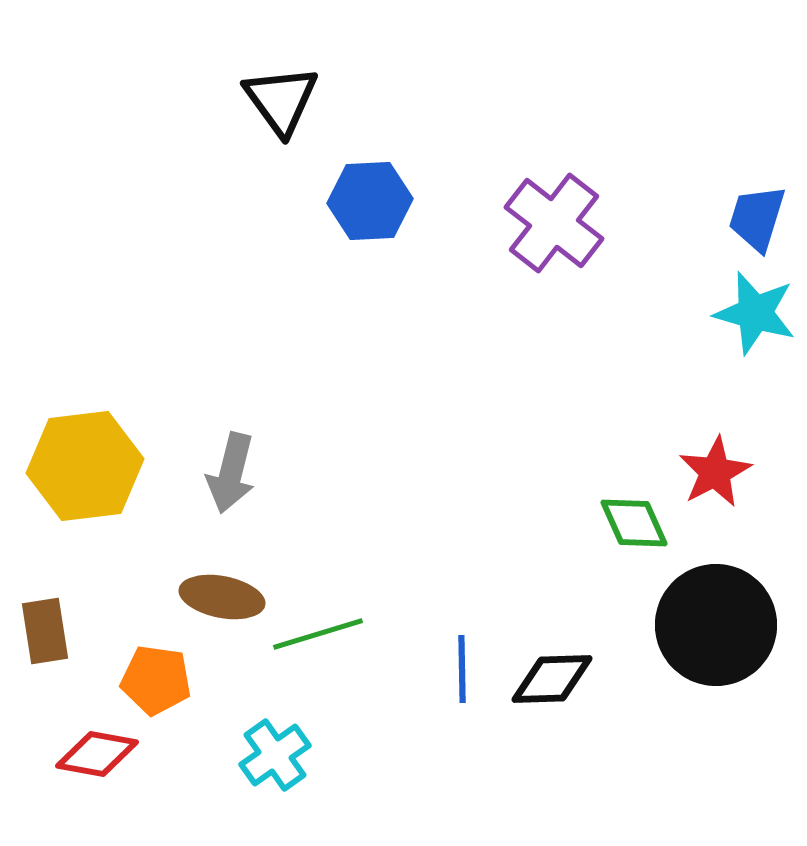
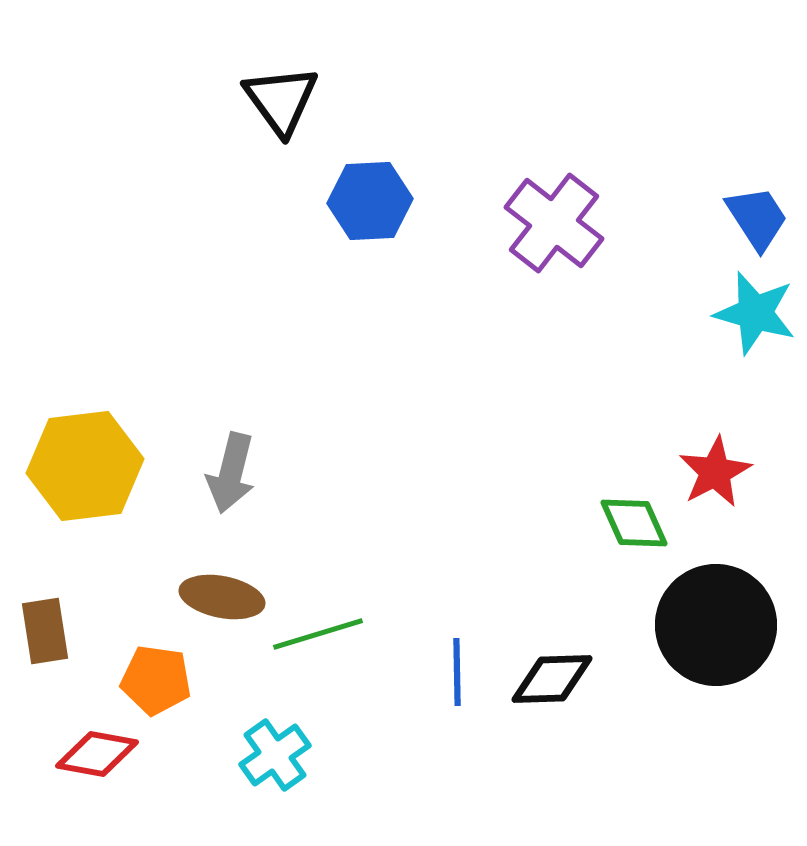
blue trapezoid: rotated 130 degrees clockwise
blue line: moved 5 px left, 3 px down
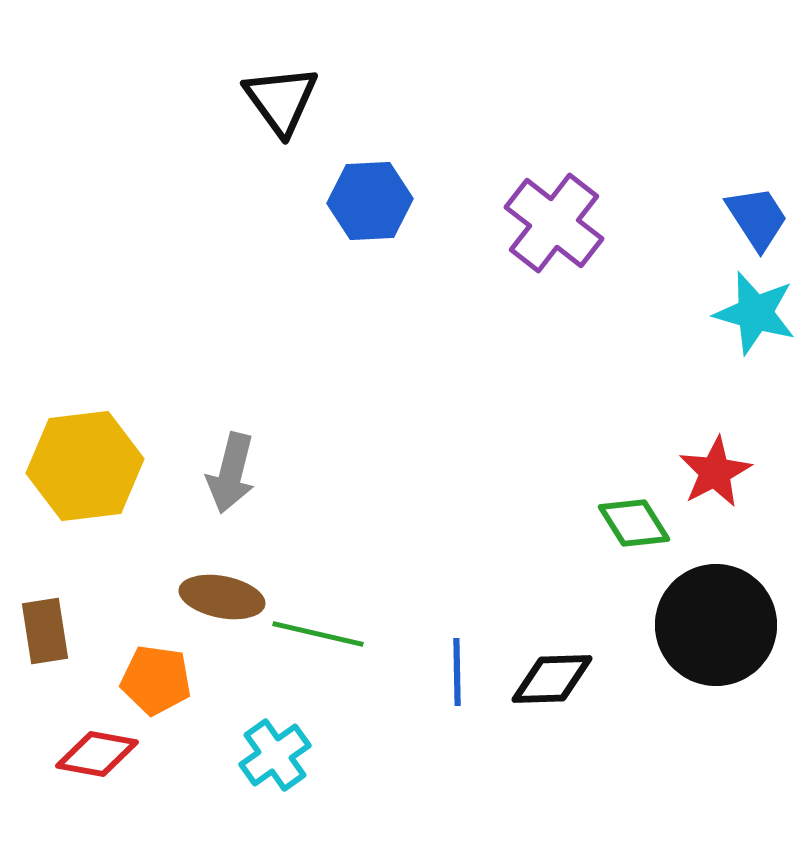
green diamond: rotated 8 degrees counterclockwise
green line: rotated 30 degrees clockwise
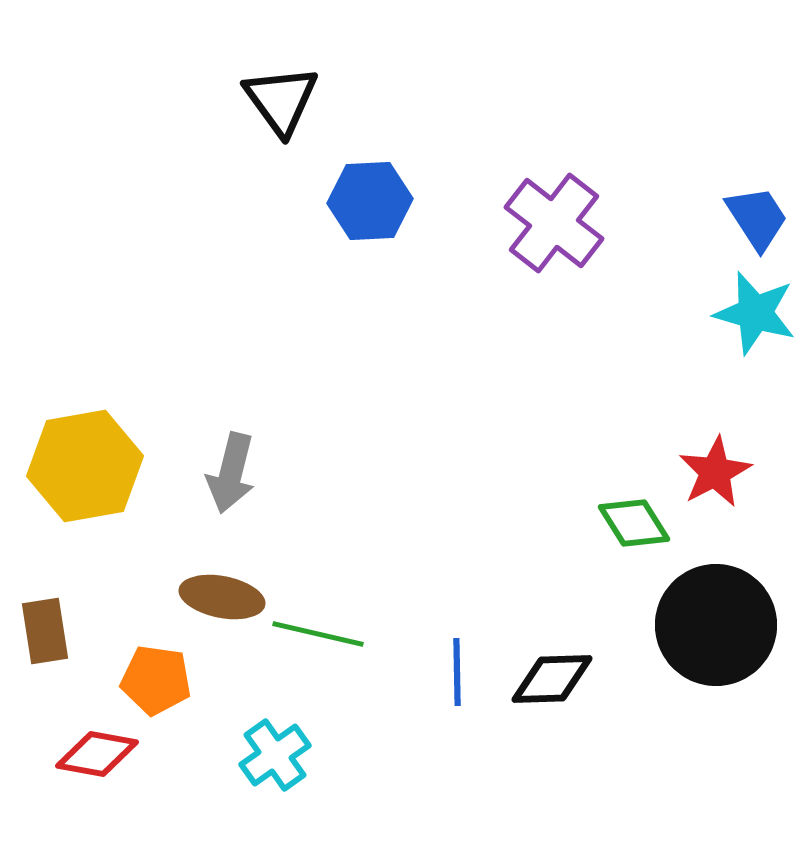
yellow hexagon: rotated 3 degrees counterclockwise
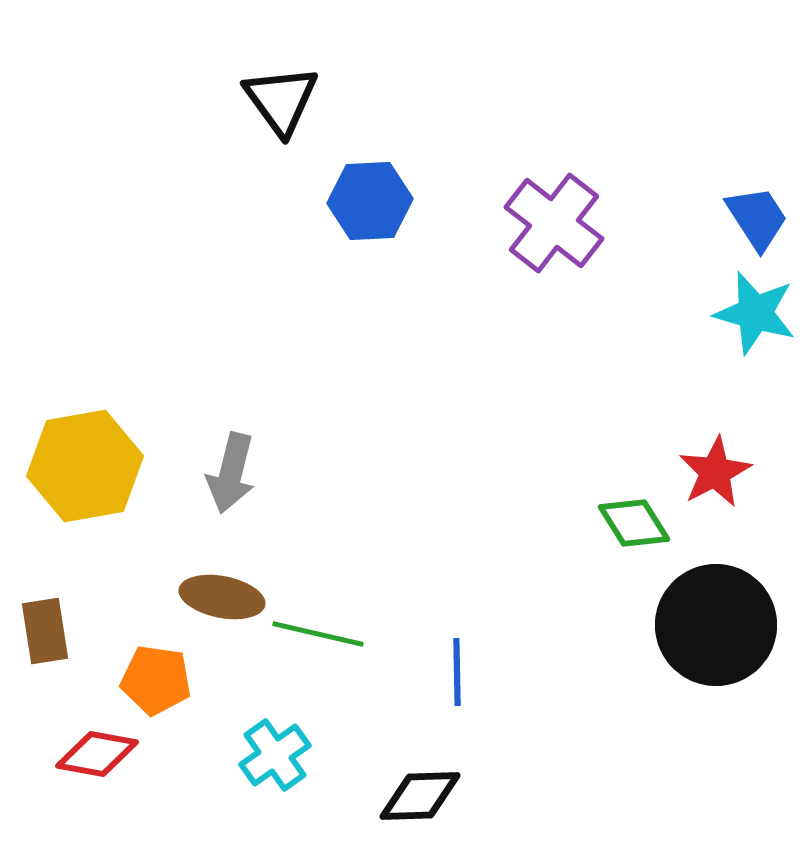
black diamond: moved 132 px left, 117 px down
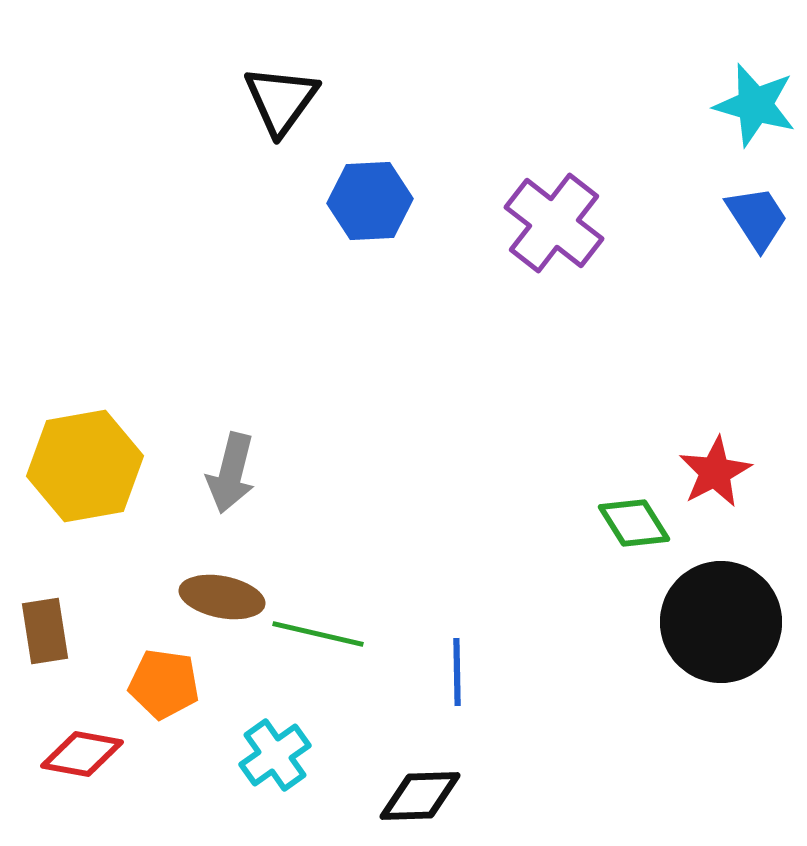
black triangle: rotated 12 degrees clockwise
cyan star: moved 208 px up
black circle: moved 5 px right, 3 px up
orange pentagon: moved 8 px right, 4 px down
red diamond: moved 15 px left
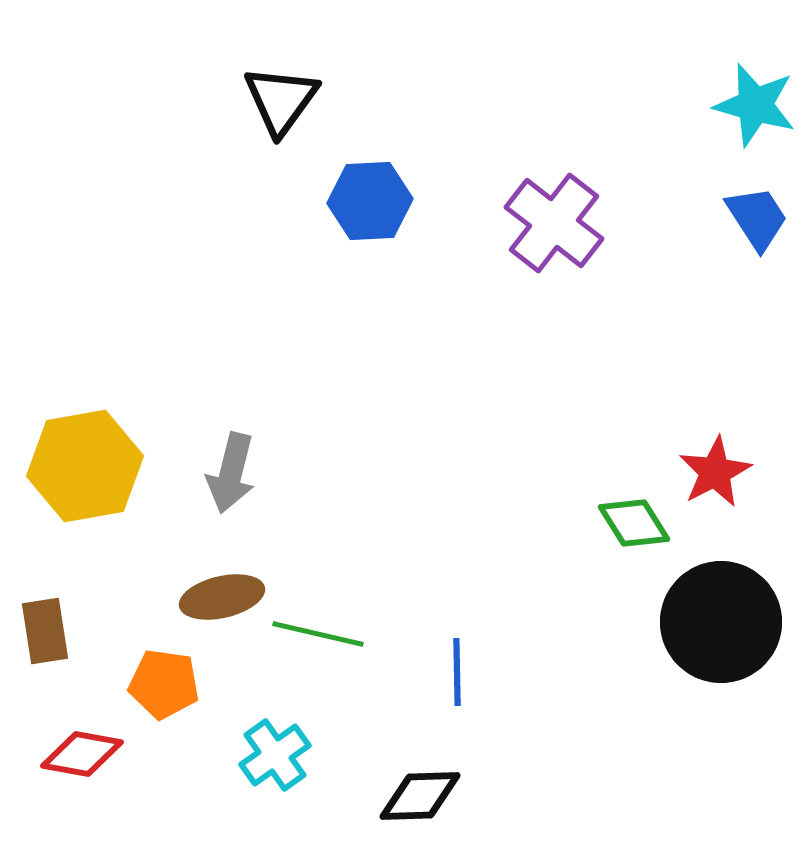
brown ellipse: rotated 24 degrees counterclockwise
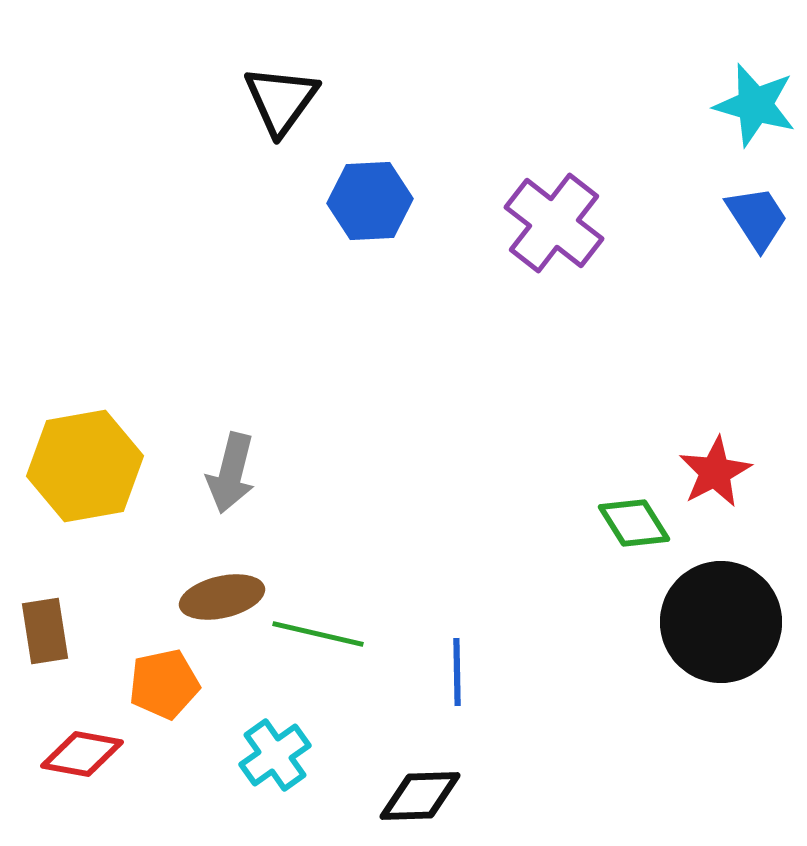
orange pentagon: rotated 20 degrees counterclockwise
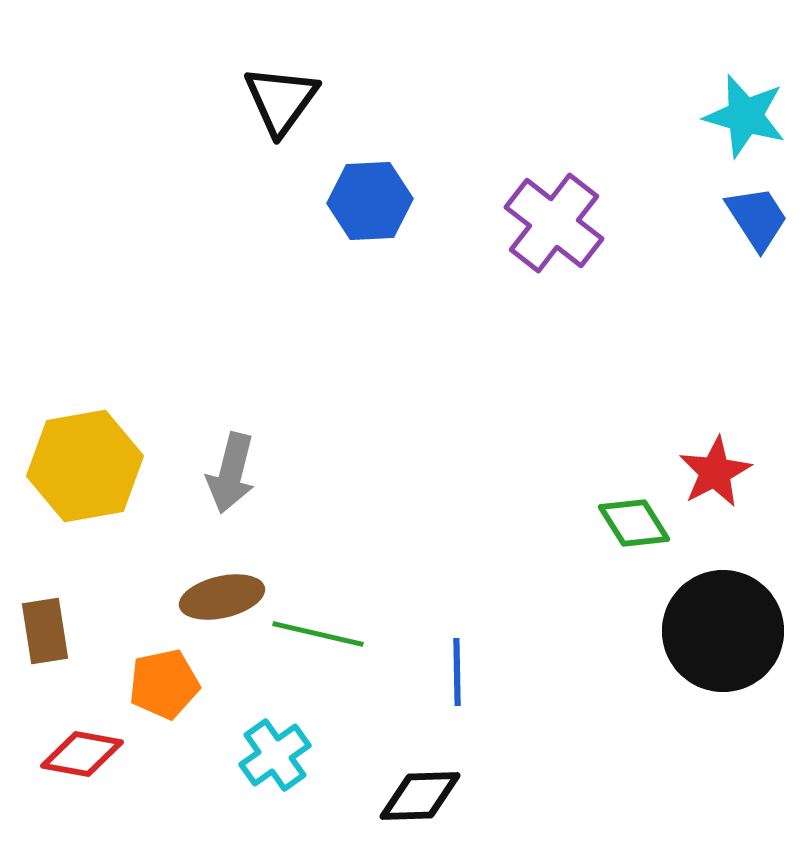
cyan star: moved 10 px left, 11 px down
black circle: moved 2 px right, 9 px down
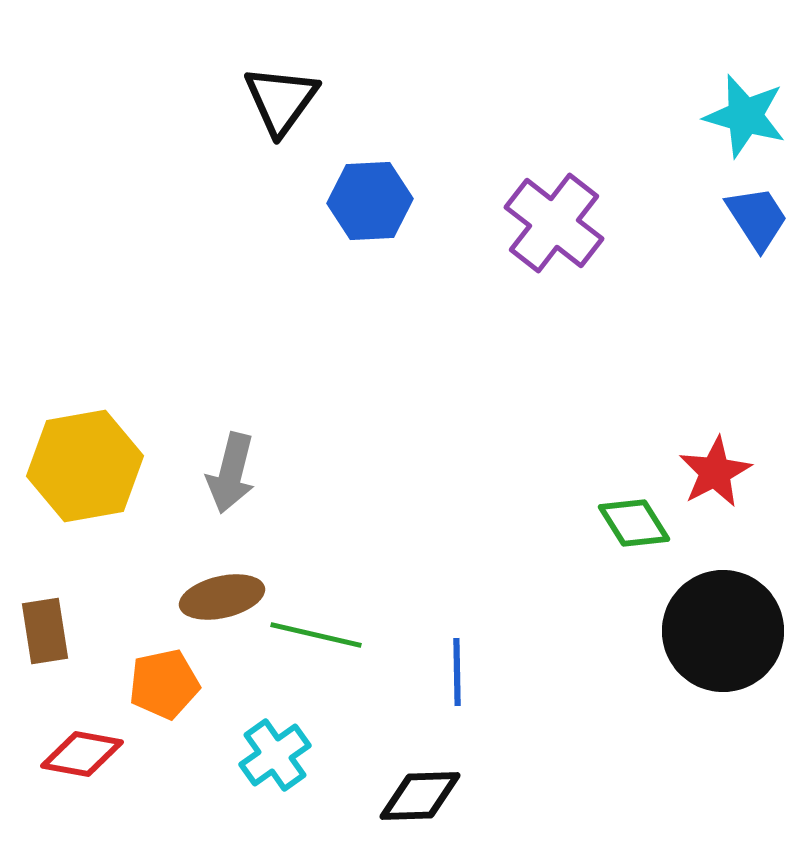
green line: moved 2 px left, 1 px down
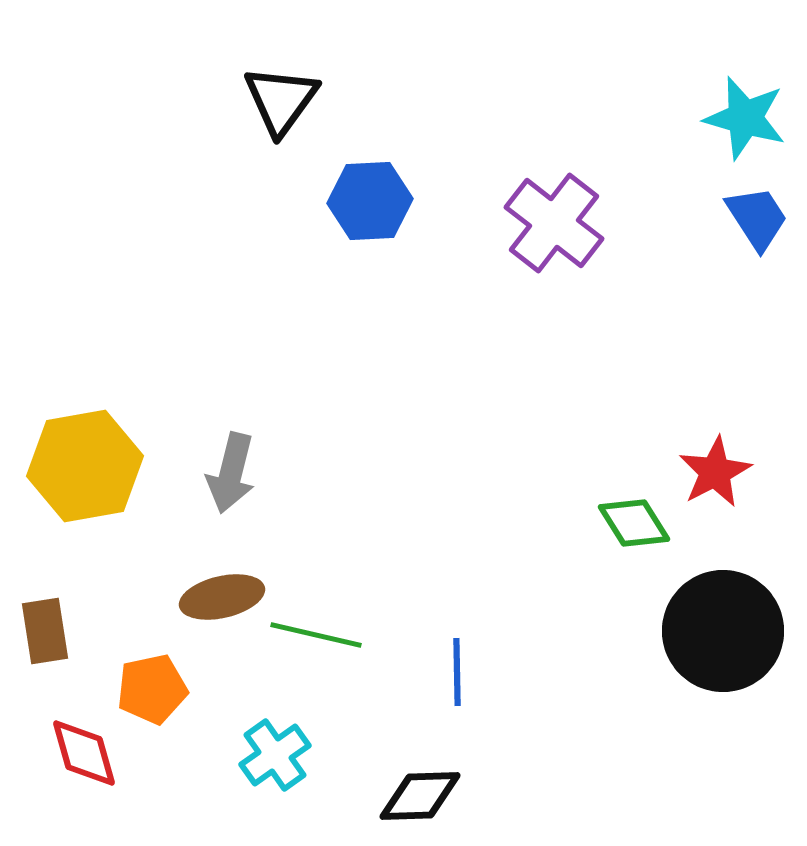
cyan star: moved 2 px down
orange pentagon: moved 12 px left, 5 px down
red diamond: moved 2 px right, 1 px up; rotated 64 degrees clockwise
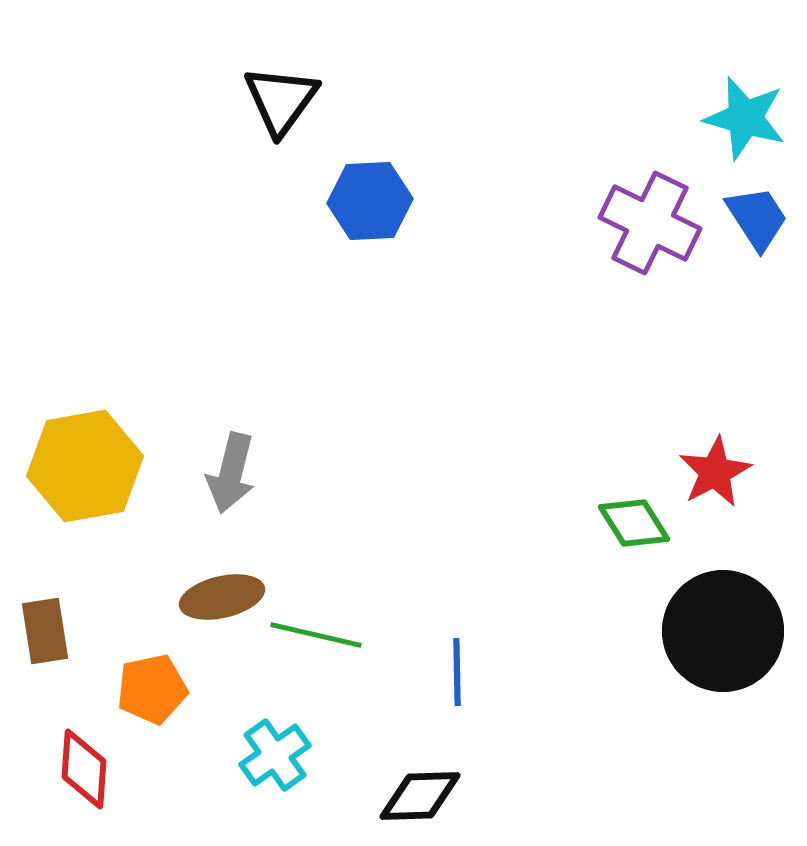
purple cross: moved 96 px right; rotated 12 degrees counterclockwise
red diamond: moved 16 px down; rotated 20 degrees clockwise
